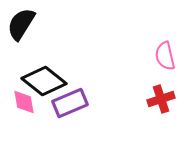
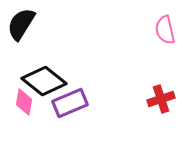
pink semicircle: moved 26 px up
pink diamond: rotated 20 degrees clockwise
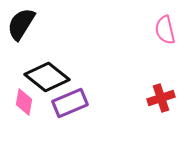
black diamond: moved 3 px right, 4 px up
red cross: moved 1 px up
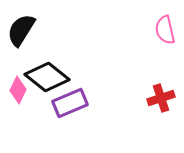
black semicircle: moved 6 px down
pink diamond: moved 6 px left, 12 px up; rotated 16 degrees clockwise
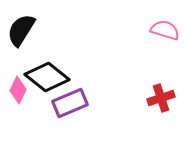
pink semicircle: rotated 120 degrees clockwise
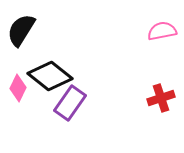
pink semicircle: moved 3 px left, 1 px down; rotated 28 degrees counterclockwise
black diamond: moved 3 px right, 1 px up
pink diamond: moved 2 px up
purple rectangle: rotated 32 degrees counterclockwise
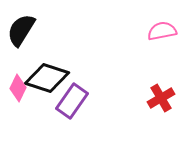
black diamond: moved 3 px left, 2 px down; rotated 21 degrees counterclockwise
red cross: rotated 12 degrees counterclockwise
purple rectangle: moved 2 px right, 2 px up
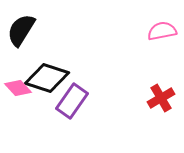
pink diamond: rotated 68 degrees counterclockwise
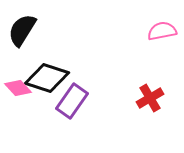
black semicircle: moved 1 px right
red cross: moved 11 px left
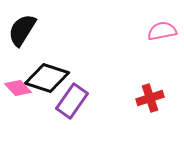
red cross: rotated 12 degrees clockwise
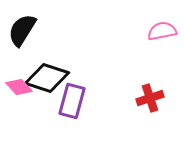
pink diamond: moved 1 px right, 1 px up
purple rectangle: rotated 20 degrees counterclockwise
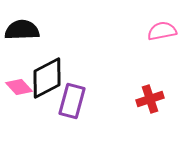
black semicircle: rotated 56 degrees clockwise
black diamond: rotated 45 degrees counterclockwise
red cross: moved 1 px down
